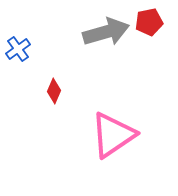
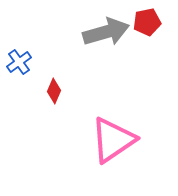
red pentagon: moved 2 px left
blue cross: moved 1 px right, 13 px down
pink triangle: moved 5 px down
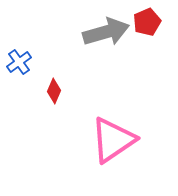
red pentagon: rotated 12 degrees counterclockwise
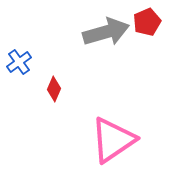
red diamond: moved 2 px up
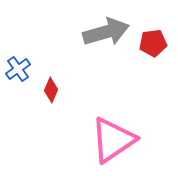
red pentagon: moved 6 px right, 21 px down; rotated 16 degrees clockwise
blue cross: moved 1 px left, 7 px down
red diamond: moved 3 px left, 1 px down
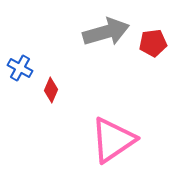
blue cross: moved 2 px right, 1 px up; rotated 25 degrees counterclockwise
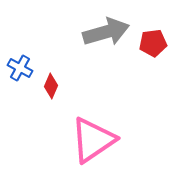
red diamond: moved 4 px up
pink triangle: moved 20 px left
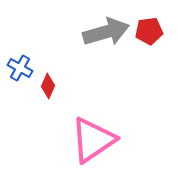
red pentagon: moved 4 px left, 12 px up
red diamond: moved 3 px left
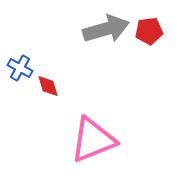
gray arrow: moved 3 px up
red diamond: rotated 40 degrees counterclockwise
pink triangle: rotated 12 degrees clockwise
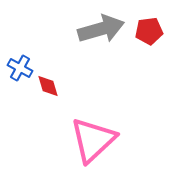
gray arrow: moved 5 px left
pink triangle: rotated 21 degrees counterclockwise
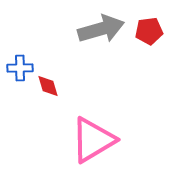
blue cross: rotated 30 degrees counterclockwise
pink triangle: rotated 12 degrees clockwise
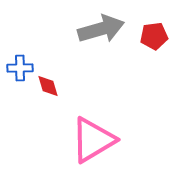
red pentagon: moved 5 px right, 5 px down
